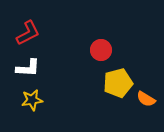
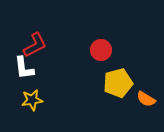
red L-shape: moved 7 px right, 12 px down
white L-shape: moved 4 px left; rotated 80 degrees clockwise
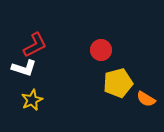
white L-shape: rotated 65 degrees counterclockwise
yellow star: rotated 15 degrees counterclockwise
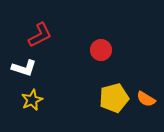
red L-shape: moved 5 px right, 10 px up
yellow pentagon: moved 4 px left, 15 px down
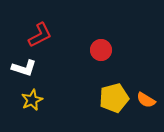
orange semicircle: moved 1 px down
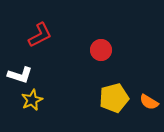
white L-shape: moved 4 px left, 7 px down
orange semicircle: moved 3 px right, 2 px down
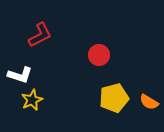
red circle: moved 2 px left, 5 px down
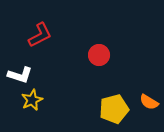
yellow pentagon: moved 11 px down
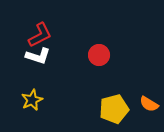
white L-shape: moved 18 px right, 19 px up
orange semicircle: moved 2 px down
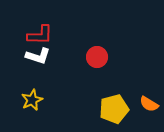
red L-shape: rotated 28 degrees clockwise
red circle: moved 2 px left, 2 px down
